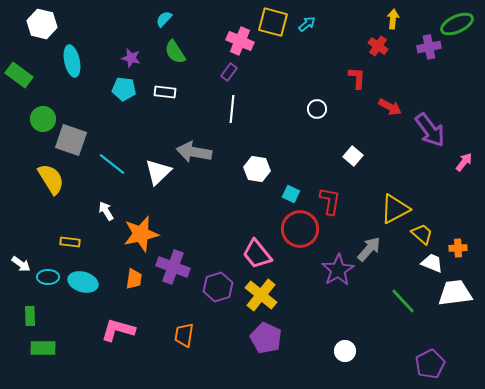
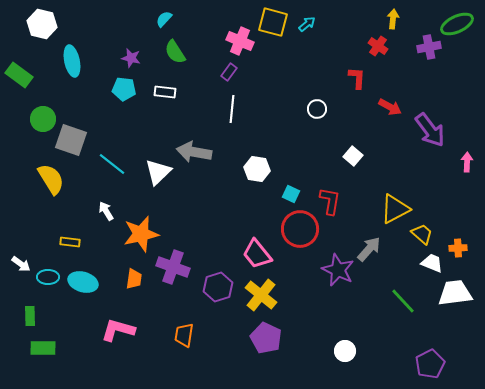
pink arrow at (464, 162): moved 3 px right; rotated 36 degrees counterclockwise
purple star at (338, 270): rotated 16 degrees counterclockwise
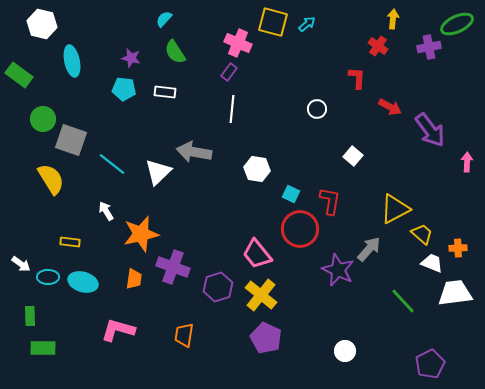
pink cross at (240, 41): moved 2 px left, 2 px down
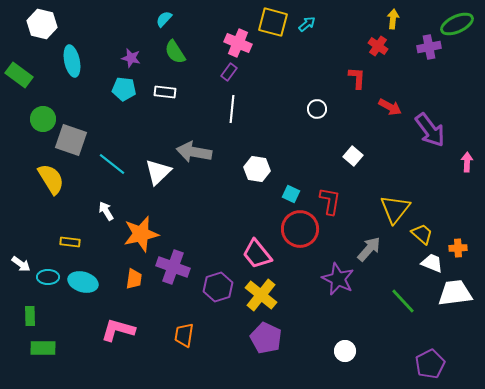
yellow triangle at (395, 209): rotated 24 degrees counterclockwise
purple star at (338, 270): moved 9 px down
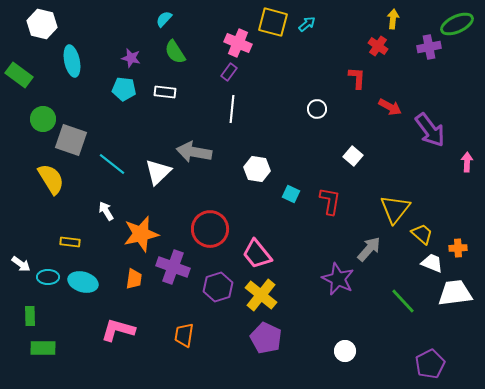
red circle at (300, 229): moved 90 px left
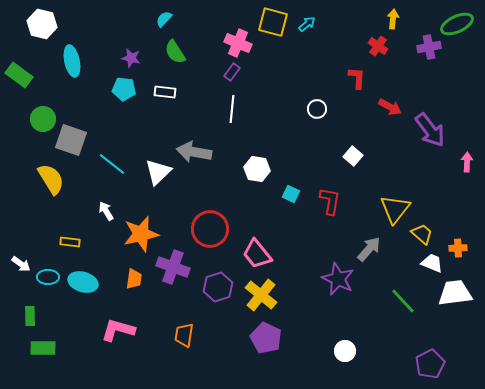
purple rectangle at (229, 72): moved 3 px right
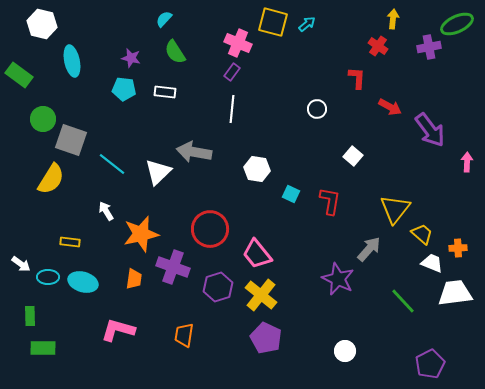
yellow semicircle at (51, 179): rotated 64 degrees clockwise
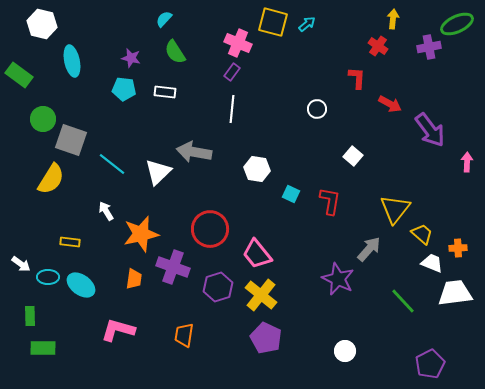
red arrow at (390, 107): moved 3 px up
cyan ellipse at (83, 282): moved 2 px left, 3 px down; rotated 20 degrees clockwise
